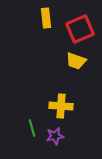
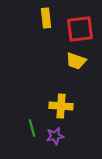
red square: rotated 16 degrees clockwise
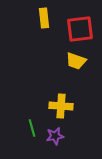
yellow rectangle: moved 2 px left
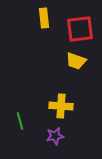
green line: moved 12 px left, 7 px up
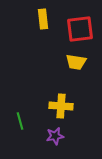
yellow rectangle: moved 1 px left, 1 px down
yellow trapezoid: moved 1 px down; rotated 10 degrees counterclockwise
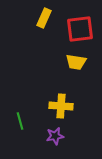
yellow rectangle: moved 1 px right, 1 px up; rotated 30 degrees clockwise
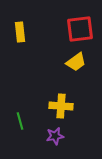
yellow rectangle: moved 24 px left, 14 px down; rotated 30 degrees counterclockwise
yellow trapezoid: rotated 45 degrees counterclockwise
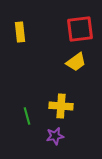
green line: moved 7 px right, 5 px up
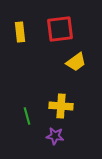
red square: moved 20 px left
purple star: rotated 18 degrees clockwise
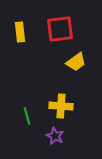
purple star: rotated 18 degrees clockwise
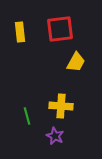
yellow trapezoid: rotated 25 degrees counterclockwise
